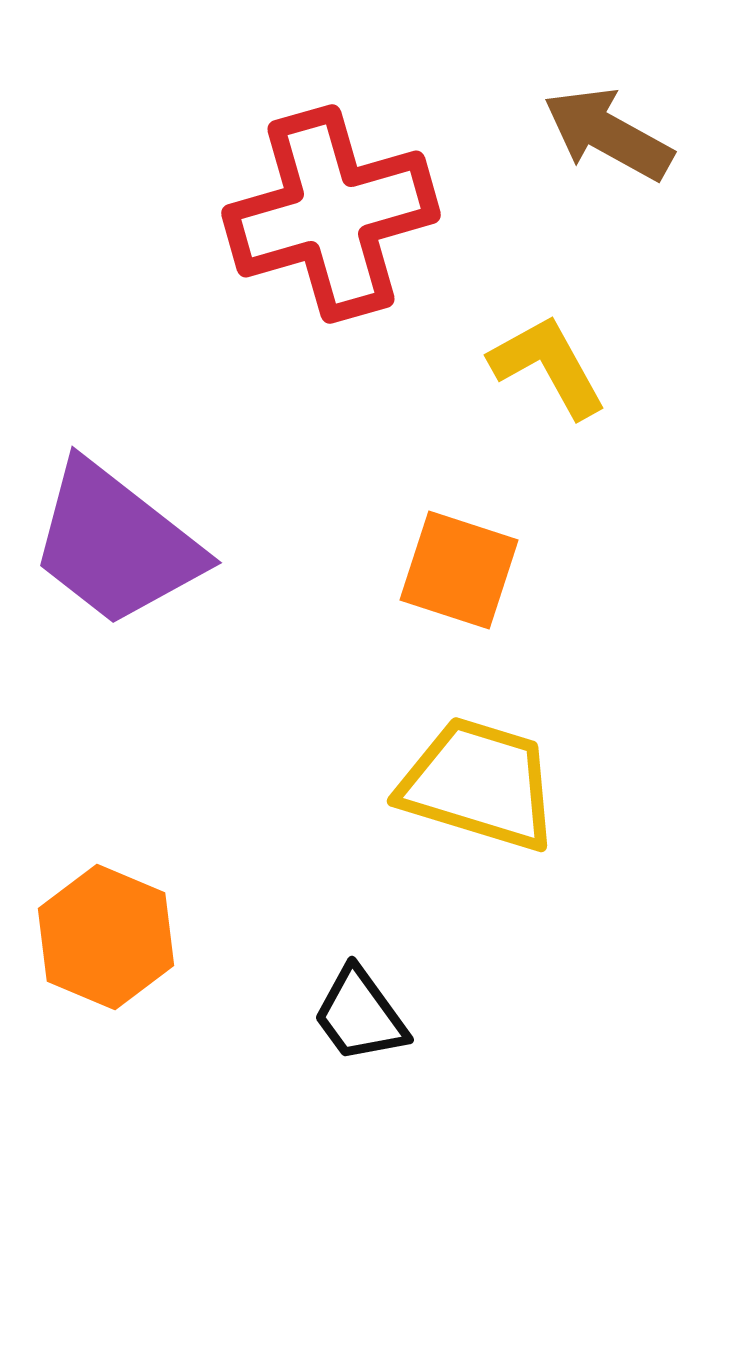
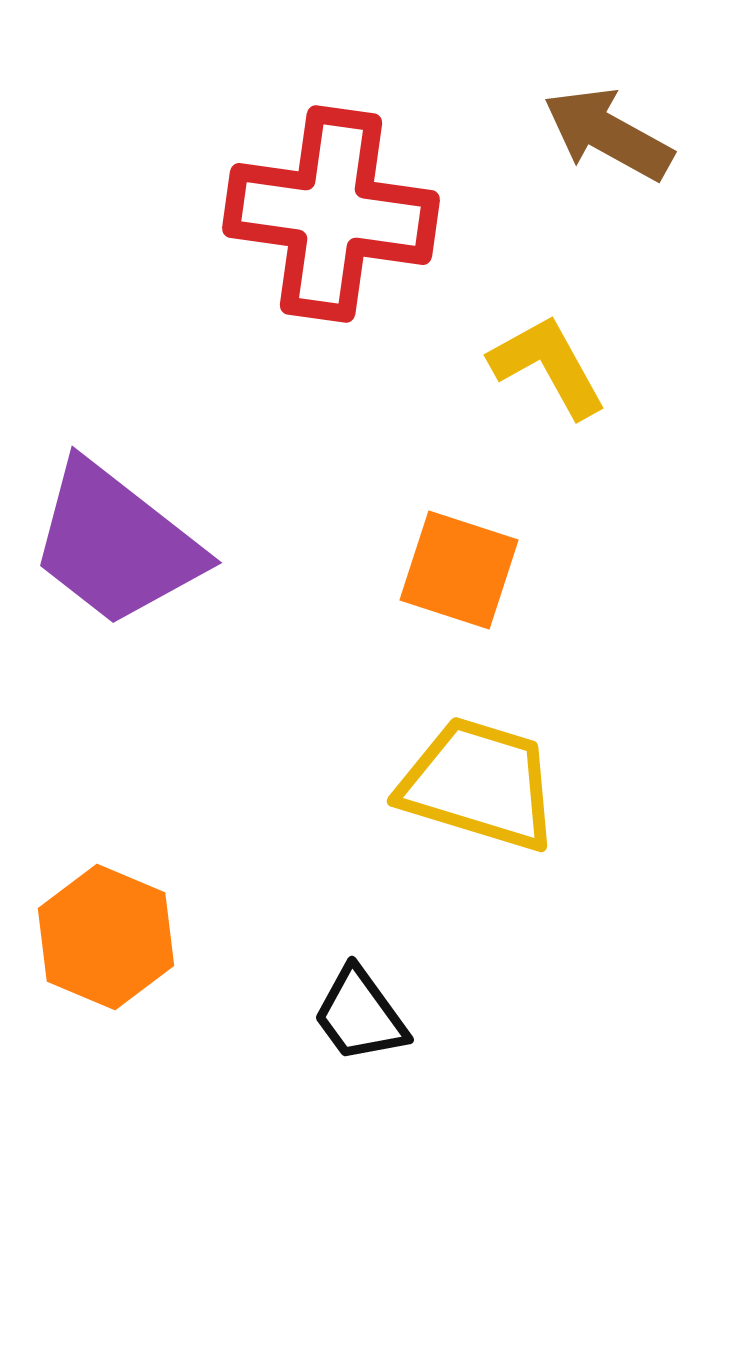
red cross: rotated 24 degrees clockwise
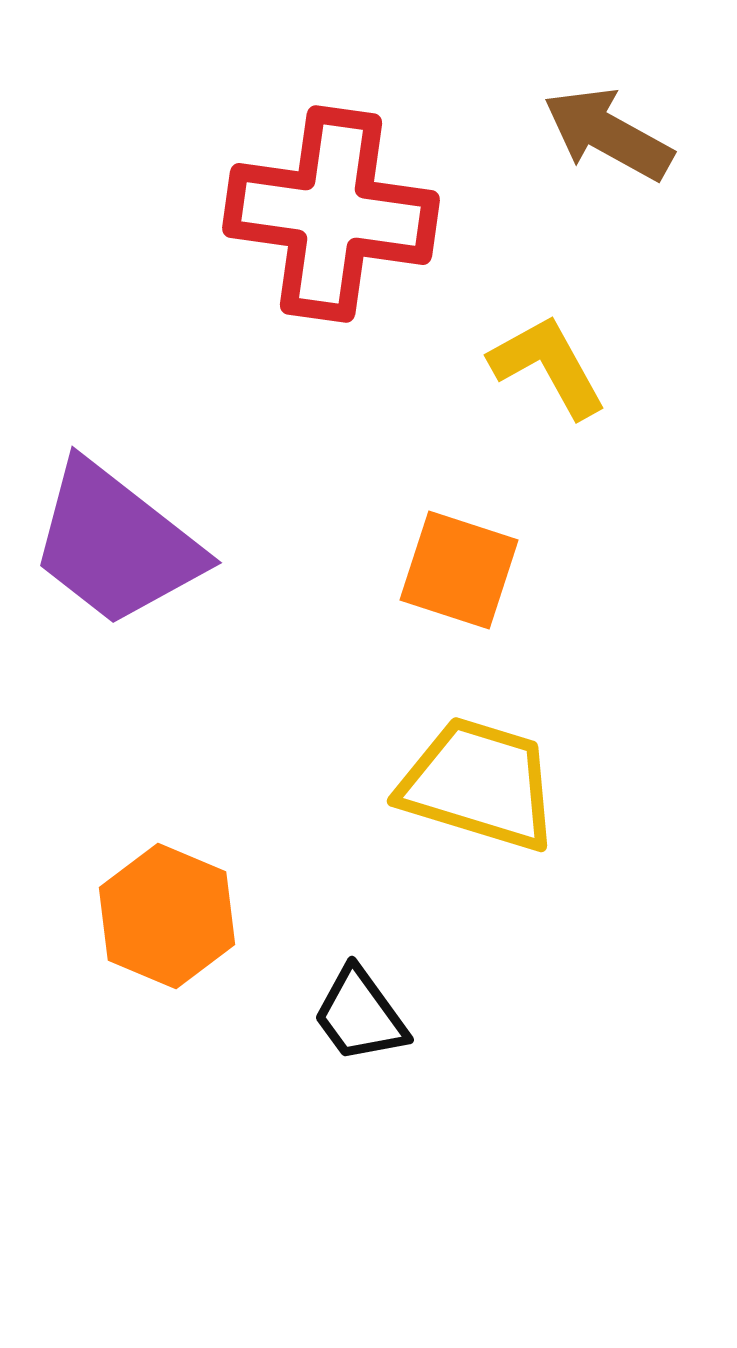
orange hexagon: moved 61 px right, 21 px up
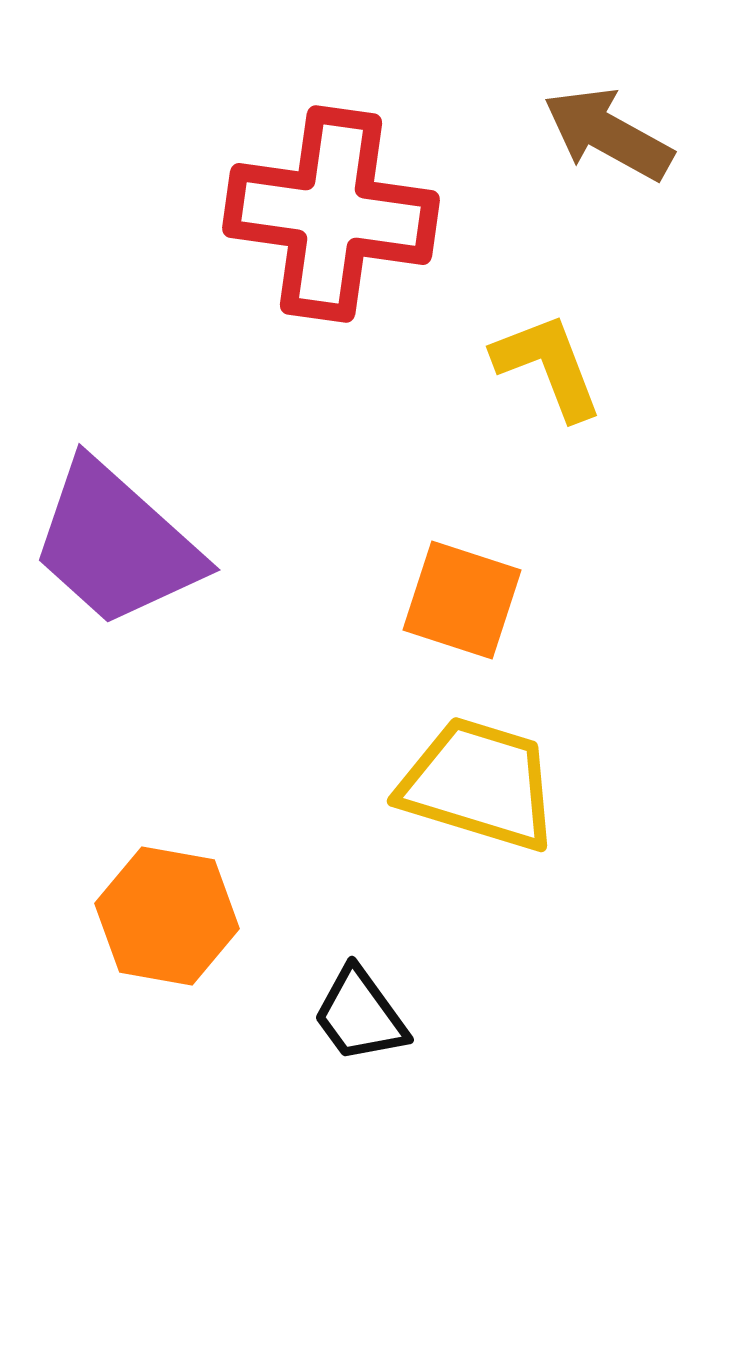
yellow L-shape: rotated 8 degrees clockwise
purple trapezoid: rotated 4 degrees clockwise
orange square: moved 3 px right, 30 px down
orange hexagon: rotated 13 degrees counterclockwise
